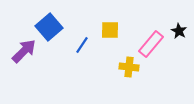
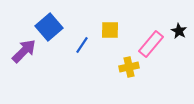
yellow cross: rotated 18 degrees counterclockwise
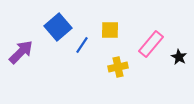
blue square: moved 9 px right
black star: moved 26 px down
purple arrow: moved 3 px left, 1 px down
yellow cross: moved 11 px left
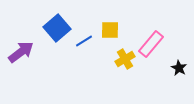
blue square: moved 1 px left, 1 px down
blue line: moved 2 px right, 4 px up; rotated 24 degrees clockwise
purple arrow: rotated 8 degrees clockwise
black star: moved 11 px down
yellow cross: moved 7 px right, 8 px up; rotated 18 degrees counterclockwise
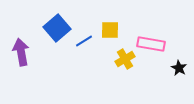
pink rectangle: rotated 60 degrees clockwise
purple arrow: rotated 64 degrees counterclockwise
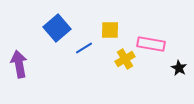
blue line: moved 7 px down
purple arrow: moved 2 px left, 12 px down
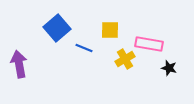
pink rectangle: moved 2 px left
blue line: rotated 54 degrees clockwise
black star: moved 10 px left; rotated 14 degrees counterclockwise
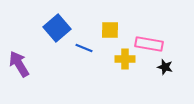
yellow cross: rotated 30 degrees clockwise
purple arrow: rotated 20 degrees counterclockwise
black star: moved 4 px left, 1 px up
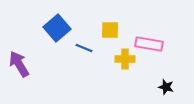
black star: moved 1 px right, 20 px down
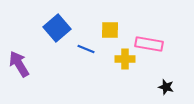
blue line: moved 2 px right, 1 px down
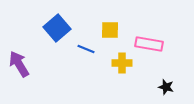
yellow cross: moved 3 px left, 4 px down
